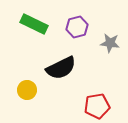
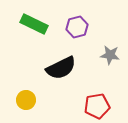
gray star: moved 12 px down
yellow circle: moved 1 px left, 10 px down
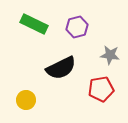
red pentagon: moved 4 px right, 17 px up
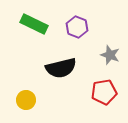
purple hexagon: rotated 25 degrees counterclockwise
gray star: rotated 12 degrees clockwise
black semicircle: rotated 12 degrees clockwise
red pentagon: moved 3 px right, 3 px down
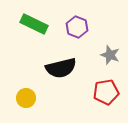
red pentagon: moved 2 px right
yellow circle: moved 2 px up
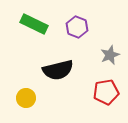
gray star: rotated 30 degrees clockwise
black semicircle: moved 3 px left, 2 px down
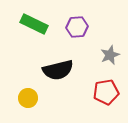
purple hexagon: rotated 25 degrees counterclockwise
yellow circle: moved 2 px right
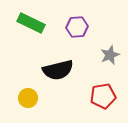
green rectangle: moved 3 px left, 1 px up
red pentagon: moved 3 px left, 4 px down
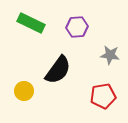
gray star: rotated 30 degrees clockwise
black semicircle: rotated 40 degrees counterclockwise
yellow circle: moved 4 px left, 7 px up
